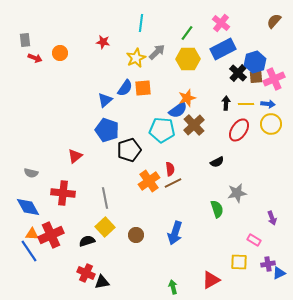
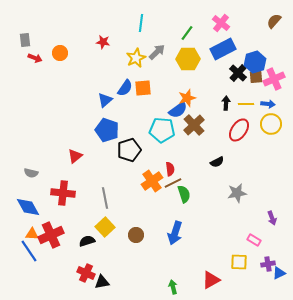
orange cross at (149, 181): moved 3 px right
green semicircle at (217, 209): moved 33 px left, 15 px up
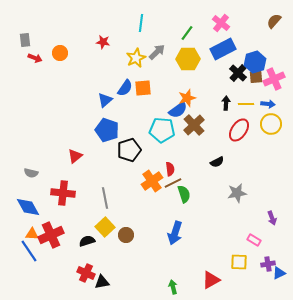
brown circle at (136, 235): moved 10 px left
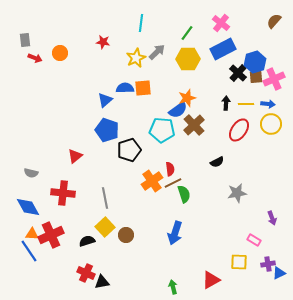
blue semicircle at (125, 88): rotated 126 degrees counterclockwise
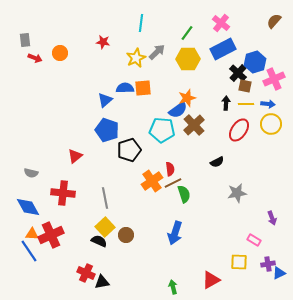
brown square at (256, 77): moved 11 px left, 9 px down; rotated 16 degrees clockwise
black semicircle at (87, 241): moved 12 px right; rotated 42 degrees clockwise
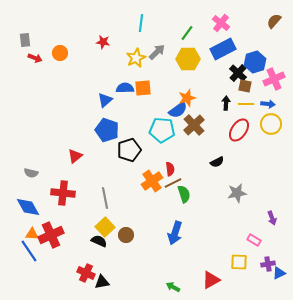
green arrow at (173, 287): rotated 48 degrees counterclockwise
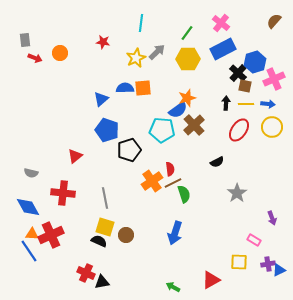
blue triangle at (105, 100): moved 4 px left, 1 px up
yellow circle at (271, 124): moved 1 px right, 3 px down
gray star at (237, 193): rotated 24 degrees counterclockwise
yellow square at (105, 227): rotated 30 degrees counterclockwise
blue triangle at (279, 273): moved 3 px up
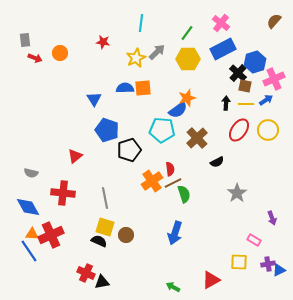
blue triangle at (101, 99): moved 7 px left; rotated 21 degrees counterclockwise
blue arrow at (268, 104): moved 2 px left, 4 px up; rotated 40 degrees counterclockwise
brown cross at (194, 125): moved 3 px right, 13 px down
yellow circle at (272, 127): moved 4 px left, 3 px down
